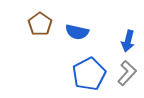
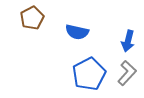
brown pentagon: moved 8 px left, 6 px up; rotated 10 degrees clockwise
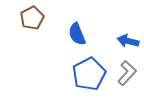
blue semicircle: moved 2 px down; rotated 55 degrees clockwise
blue arrow: rotated 90 degrees clockwise
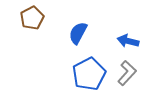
blue semicircle: moved 1 px right, 1 px up; rotated 50 degrees clockwise
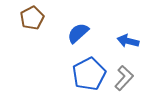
blue semicircle: rotated 20 degrees clockwise
gray L-shape: moved 3 px left, 5 px down
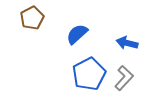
blue semicircle: moved 1 px left, 1 px down
blue arrow: moved 1 px left, 2 px down
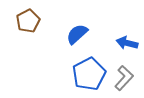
brown pentagon: moved 4 px left, 3 px down
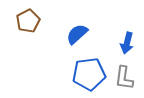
blue arrow: rotated 90 degrees counterclockwise
blue pentagon: rotated 20 degrees clockwise
gray L-shape: rotated 145 degrees clockwise
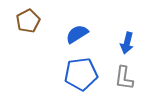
blue semicircle: rotated 10 degrees clockwise
blue pentagon: moved 8 px left
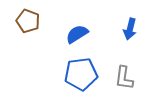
brown pentagon: rotated 25 degrees counterclockwise
blue arrow: moved 3 px right, 14 px up
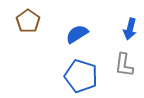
brown pentagon: rotated 15 degrees clockwise
blue pentagon: moved 2 px down; rotated 24 degrees clockwise
gray L-shape: moved 13 px up
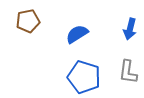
brown pentagon: rotated 25 degrees clockwise
gray L-shape: moved 4 px right, 7 px down
blue pentagon: moved 3 px right, 1 px down
